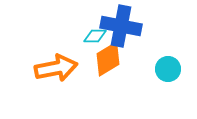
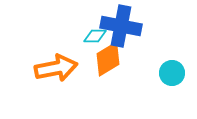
cyan circle: moved 4 px right, 4 px down
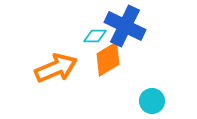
blue cross: moved 4 px right; rotated 15 degrees clockwise
orange arrow: rotated 12 degrees counterclockwise
cyan circle: moved 20 px left, 28 px down
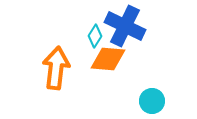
cyan diamond: rotated 60 degrees counterclockwise
orange diamond: rotated 36 degrees clockwise
orange arrow: rotated 60 degrees counterclockwise
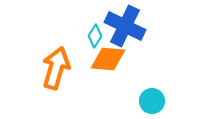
orange arrow: rotated 9 degrees clockwise
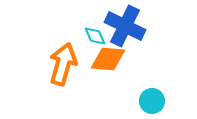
cyan diamond: rotated 55 degrees counterclockwise
orange arrow: moved 7 px right, 4 px up
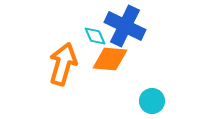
orange diamond: moved 2 px right
